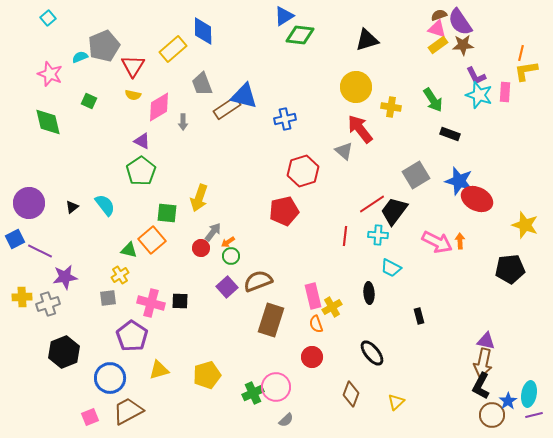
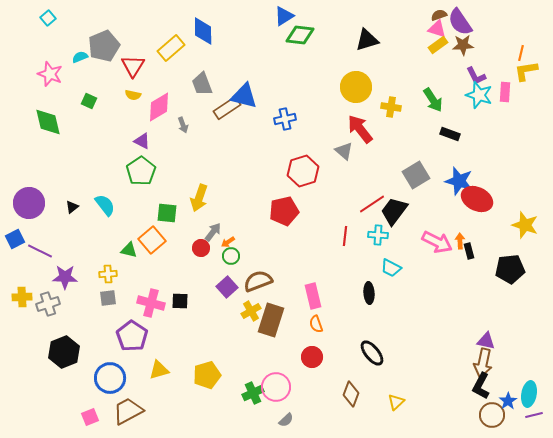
yellow rectangle at (173, 49): moved 2 px left, 1 px up
gray arrow at (183, 122): moved 3 px down; rotated 21 degrees counterclockwise
yellow cross at (120, 275): moved 12 px left, 1 px up; rotated 30 degrees clockwise
purple star at (65, 277): rotated 10 degrees clockwise
yellow cross at (332, 307): moved 81 px left, 4 px down
black rectangle at (419, 316): moved 50 px right, 65 px up
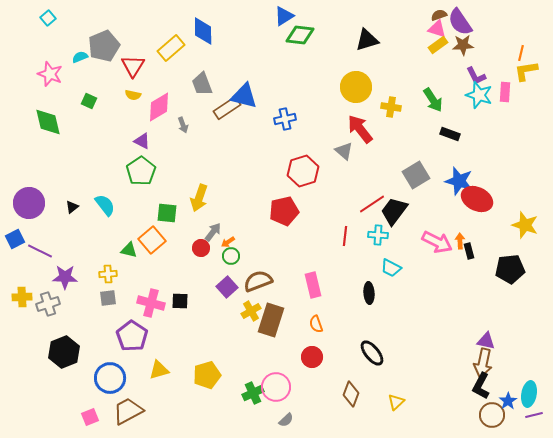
pink rectangle at (313, 296): moved 11 px up
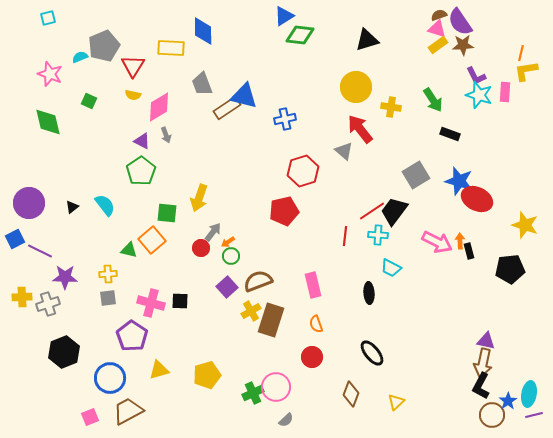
cyan square at (48, 18): rotated 28 degrees clockwise
yellow rectangle at (171, 48): rotated 44 degrees clockwise
gray arrow at (183, 125): moved 17 px left, 10 px down
red line at (372, 204): moved 7 px down
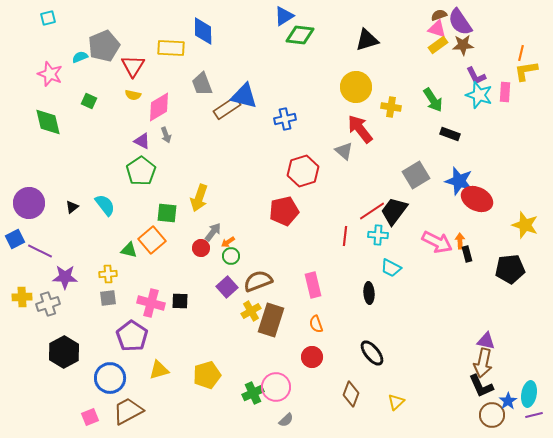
black rectangle at (469, 251): moved 2 px left, 3 px down
black hexagon at (64, 352): rotated 8 degrees counterclockwise
black L-shape at (481, 386): rotated 52 degrees counterclockwise
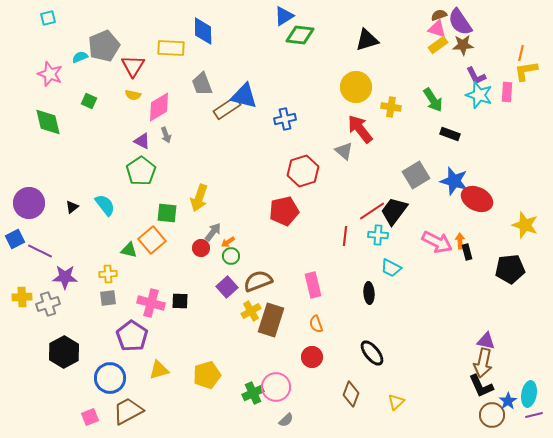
pink rectangle at (505, 92): moved 2 px right
blue star at (459, 181): moved 5 px left
black rectangle at (467, 254): moved 2 px up
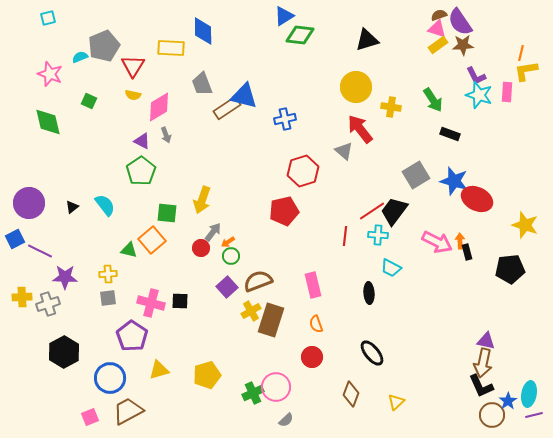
yellow arrow at (199, 198): moved 3 px right, 2 px down
